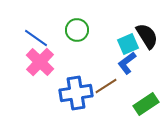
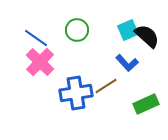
black semicircle: rotated 16 degrees counterclockwise
cyan square: moved 14 px up
blue L-shape: rotated 95 degrees counterclockwise
green rectangle: rotated 10 degrees clockwise
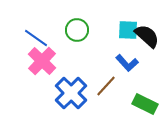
cyan square: rotated 25 degrees clockwise
pink cross: moved 2 px right, 1 px up
brown line: rotated 15 degrees counterclockwise
blue cross: moved 5 px left; rotated 36 degrees counterclockwise
green rectangle: moved 1 px left; rotated 50 degrees clockwise
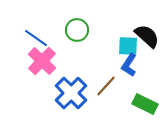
cyan square: moved 16 px down
blue L-shape: moved 2 px right, 2 px down; rotated 75 degrees clockwise
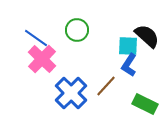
pink cross: moved 2 px up
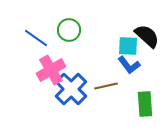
green circle: moved 8 px left
pink cross: moved 9 px right, 11 px down; rotated 16 degrees clockwise
blue L-shape: rotated 70 degrees counterclockwise
brown line: rotated 35 degrees clockwise
blue cross: moved 4 px up
green rectangle: rotated 60 degrees clockwise
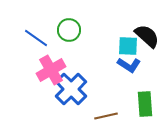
blue L-shape: rotated 20 degrees counterclockwise
brown line: moved 30 px down
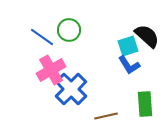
blue line: moved 6 px right, 1 px up
cyan square: rotated 20 degrees counterclockwise
blue L-shape: rotated 25 degrees clockwise
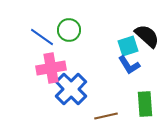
pink cross: moved 2 px up; rotated 20 degrees clockwise
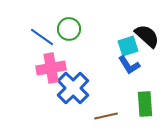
green circle: moved 1 px up
blue cross: moved 2 px right, 1 px up
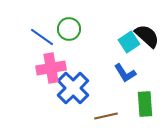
cyan square: moved 1 px right, 4 px up; rotated 15 degrees counterclockwise
blue L-shape: moved 4 px left, 8 px down
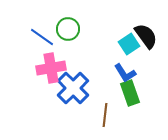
green circle: moved 1 px left
black semicircle: moved 1 px left; rotated 12 degrees clockwise
cyan square: moved 2 px down
green rectangle: moved 15 px left, 11 px up; rotated 15 degrees counterclockwise
brown line: moved 1 px left, 1 px up; rotated 70 degrees counterclockwise
